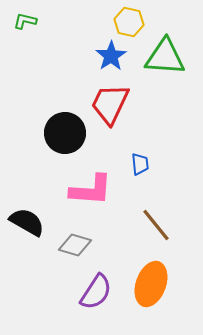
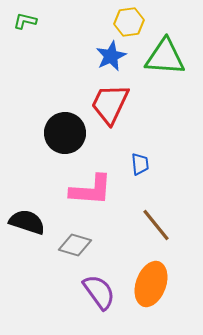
yellow hexagon: rotated 20 degrees counterclockwise
blue star: rotated 8 degrees clockwise
black semicircle: rotated 12 degrees counterclockwise
purple semicircle: moved 3 px right; rotated 69 degrees counterclockwise
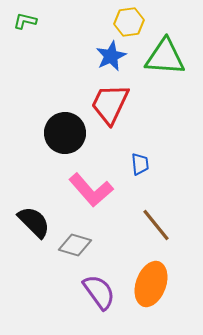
pink L-shape: rotated 45 degrees clockwise
black semicircle: moved 7 px right; rotated 27 degrees clockwise
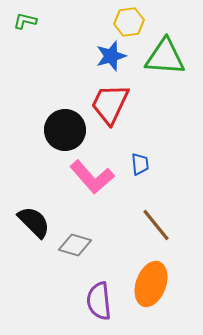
blue star: rotated 8 degrees clockwise
black circle: moved 3 px up
pink L-shape: moved 1 px right, 13 px up
purple semicircle: moved 9 px down; rotated 150 degrees counterclockwise
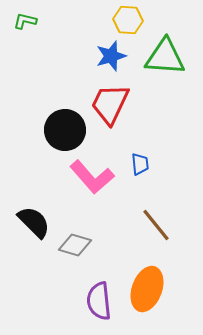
yellow hexagon: moved 1 px left, 2 px up; rotated 12 degrees clockwise
orange ellipse: moved 4 px left, 5 px down
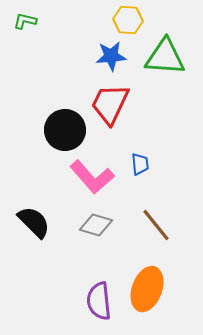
blue star: rotated 12 degrees clockwise
gray diamond: moved 21 px right, 20 px up
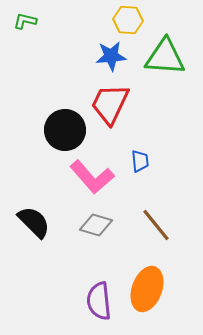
blue trapezoid: moved 3 px up
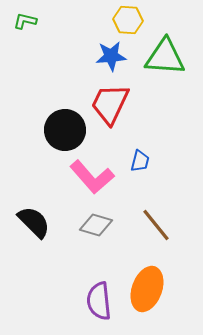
blue trapezoid: rotated 20 degrees clockwise
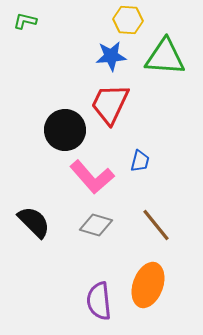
orange ellipse: moved 1 px right, 4 px up
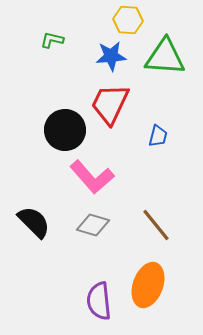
green L-shape: moved 27 px right, 19 px down
blue trapezoid: moved 18 px right, 25 px up
gray diamond: moved 3 px left
